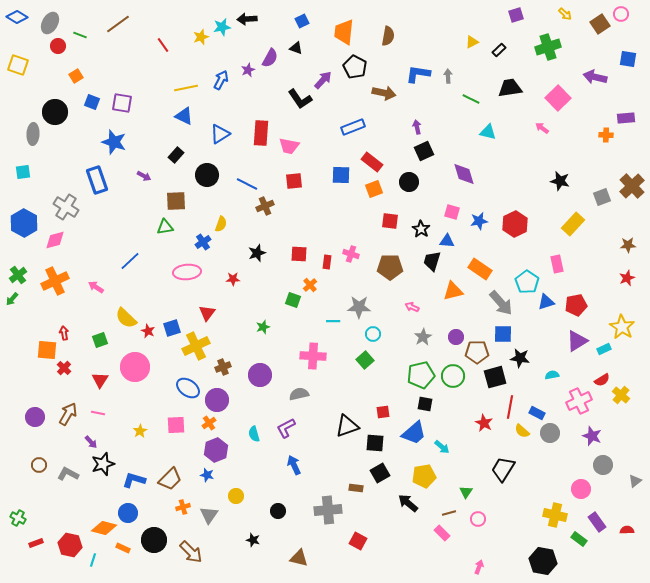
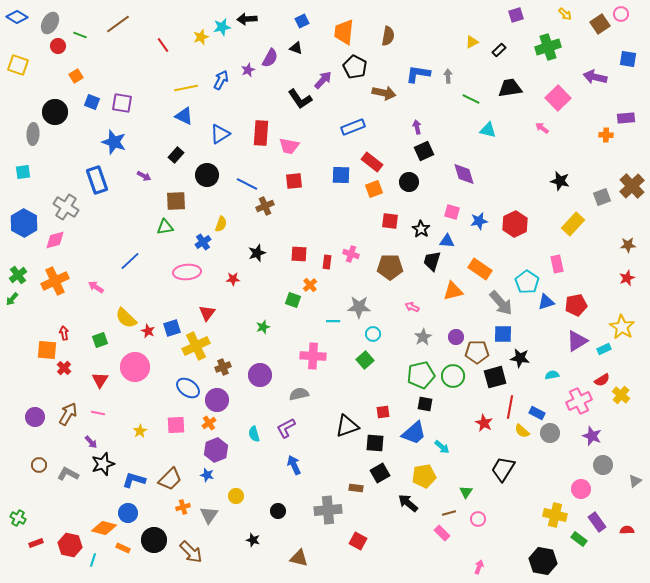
cyan triangle at (488, 132): moved 2 px up
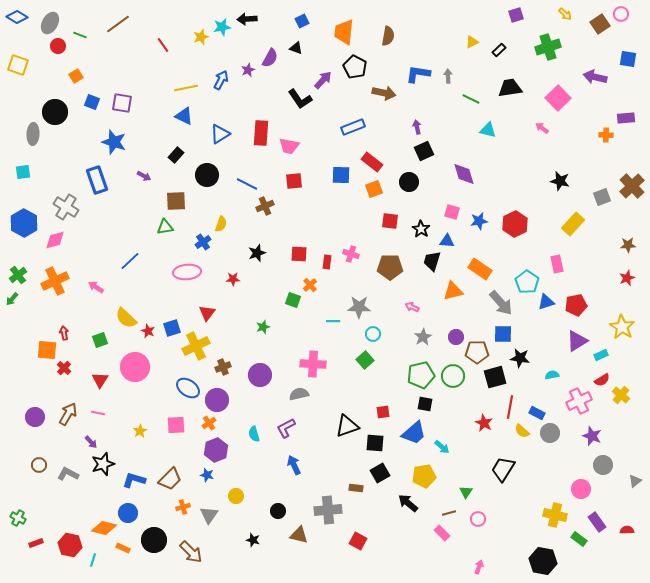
cyan rectangle at (604, 349): moved 3 px left, 6 px down
pink cross at (313, 356): moved 8 px down
brown triangle at (299, 558): moved 23 px up
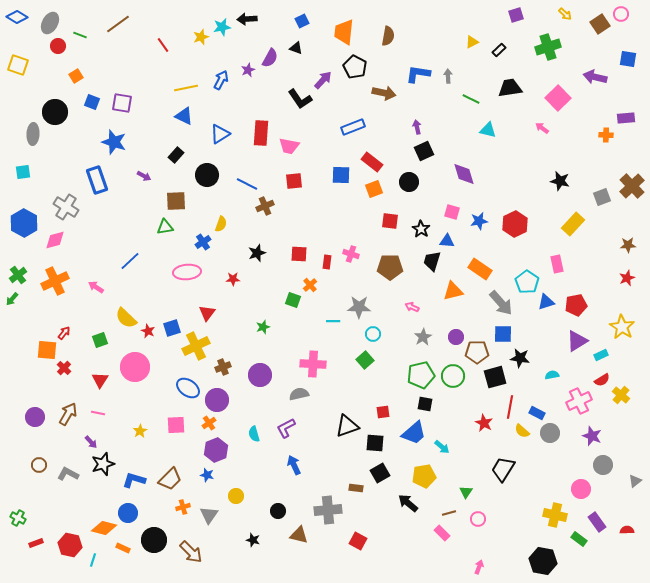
red arrow at (64, 333): rotated 48 degrees clockwise
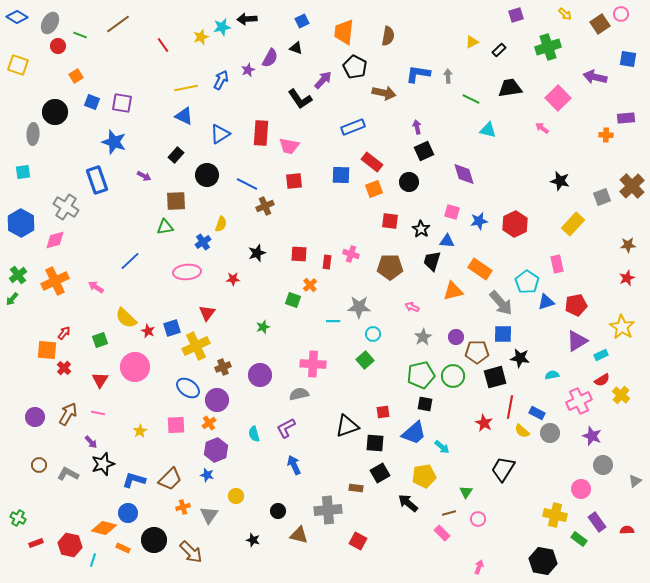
blue hexagon at (24, 223): moved 3 px left
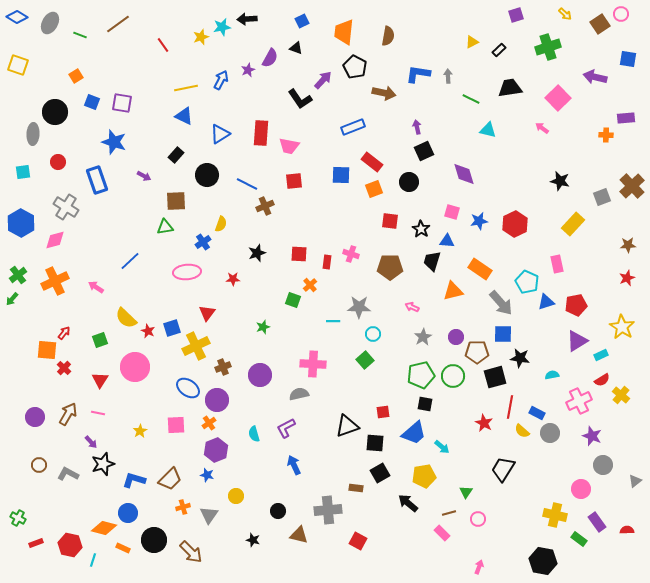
red circle at (58, 46): moved 116 px down
cyan pentagon at (527, 282): rotated 10 degrees counterclockwise
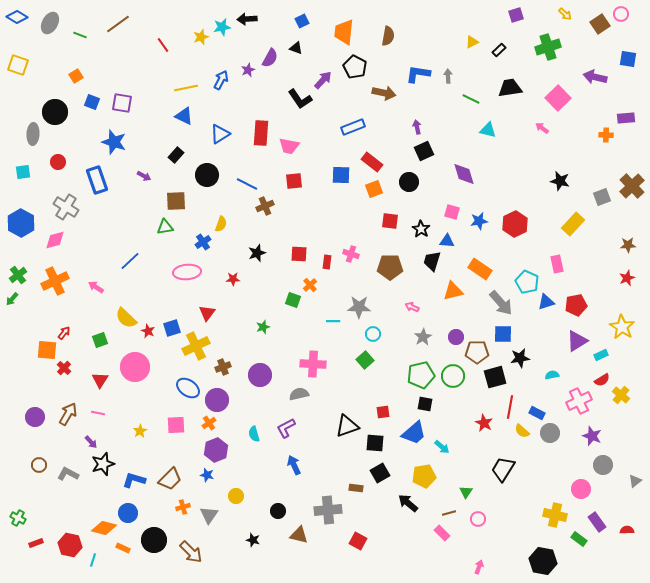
black star at (520, 358): rotated 18 degrees counterclockwise
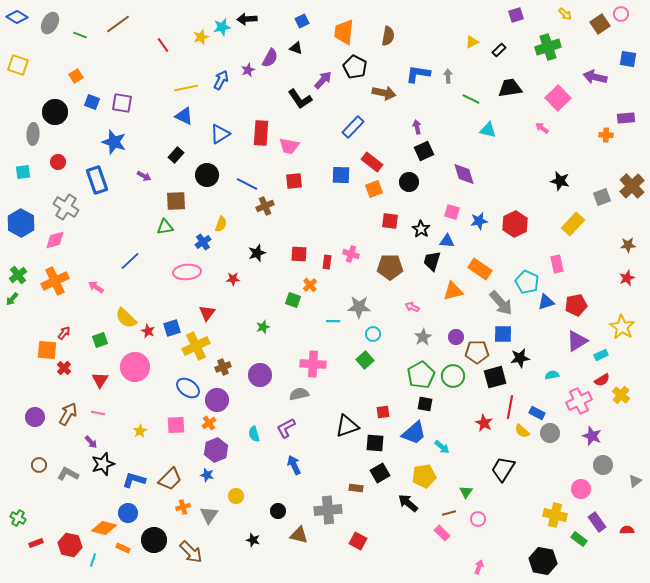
blue rectangle at (353, 127): rotated 25 degrees counterclockwise
green pentagon at (421, 375): rotated 16 degrees counterclockwise
